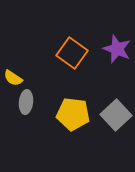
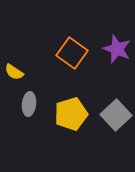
yellow semicircle: moved 1 px right, 6 px up
gray ellipse: moved 3 px right, 2 px down
yellow pentagon: moved 2 px left; rotated 24 degrees counterclockwise
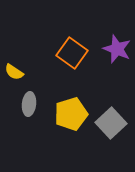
gray square: moved 5 px left, 8 px down
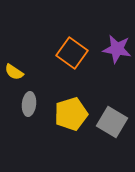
purple star: rotated 12 degrees counterclockwise
gray square: moved 1 px right, 1 px up; rotated 16 degrees counterclockwise
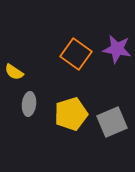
orange square: moved 4 px right, 1 px down
gray square: rotated 36 degrees clockwise
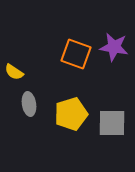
purple star: moved 3 px left, 2 px up
orange square: rotated 16 degrees counterclockwise
gray ellipse: rotated 15 degrees counterclockwise
gray square: moved 1 px down; rotated 24 degrees clockwise
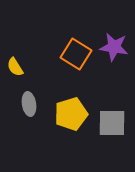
orange square: rotated 12 degrees clockwise
yellow semicircle: moved 1 px right, 5 px up; rotated 24 degrees clockwise
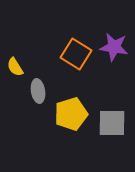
gray ellipse: moved 9 px right, 13 px up
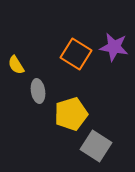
yellow semicircle: moved 1 px right, 2 px up
gray square: moved 16 px left, 23 px down; rotated 32 degrees clockwise
